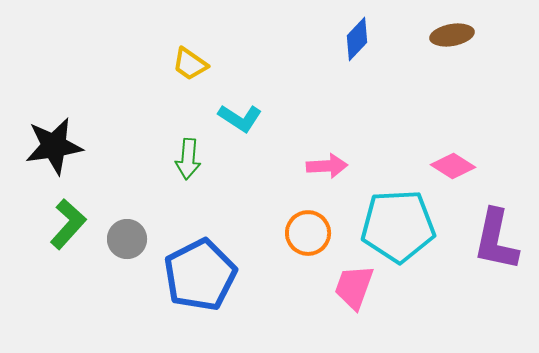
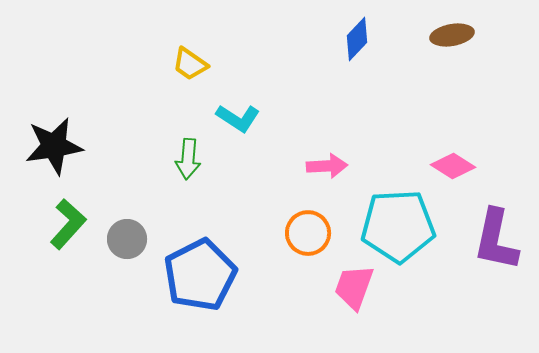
cyan L-shape: moved 2 px left
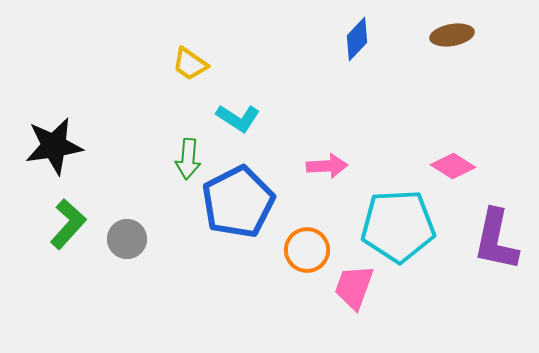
orange circle: moved 1 px left, 17 px down
blue pentagon: moved 38 px right, 73 px up
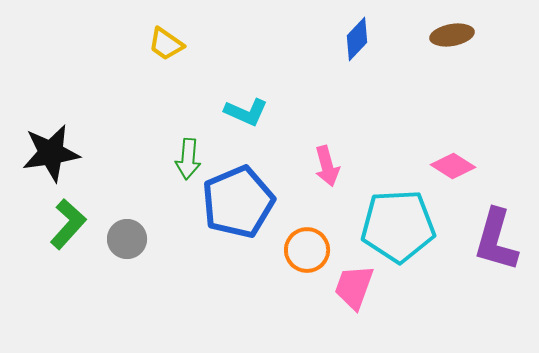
yellow trapezoid: moved 24 px left, 20 px up
cyan L-shape: moved 8 px right, 6 px up; rotated 9 degrees counterclockwise
black star: moved 3 px left, 7 px down
pink arrow: rotated 78 degrees clockwise
blue pentagon: rotated 4 degrees clockwise
purple L-shape: rotated 4 degrees clockwise
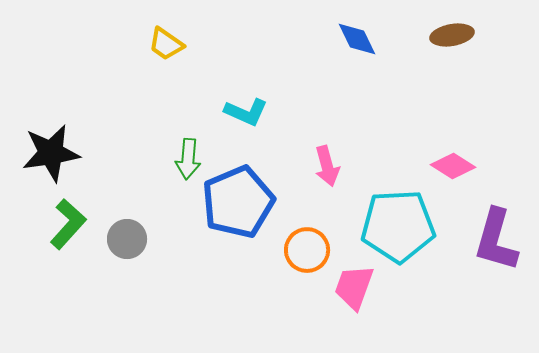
blue diamond: rotated 69 degrees counterclockwise
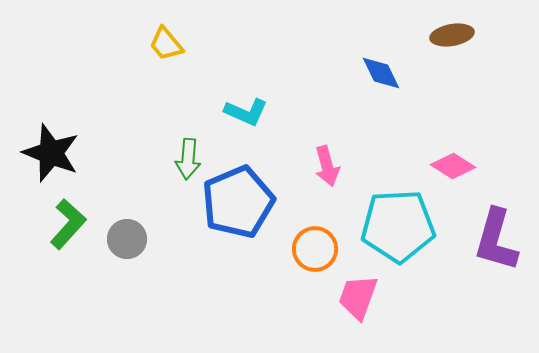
blue diamond: moved 24 px right, 34 px down
yellow trapezoid: rotated 15 degrees clockwise
black star: rotated 30 degrees clockwise
orange circle: moved 8 px right, 1 px up
pink trapezoid: moved 4 px right, 10 px down
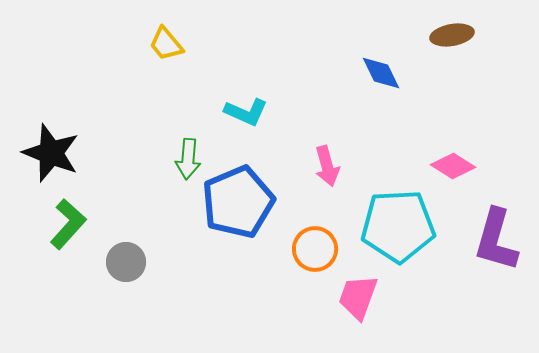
gray circle: moved 1 px left, 23 px down
